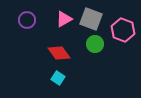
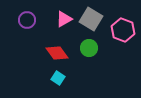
gray square: rotated 10 degrees clockwise
green circle: moved 6 px left, 4 px down
red diamond: moved 2 px left
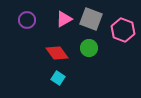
gray square: rotated 10 degrees counterclockwise
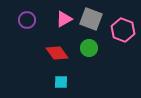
cyan square: moved 3 px right, 4 px down; rotated 32 degrees counterclockwise
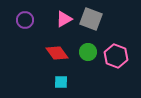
purple circle: moved 2 px left
pink hexagon: moved 7 px left, 26 px down
green circle: moved 1 px left, 4 px down
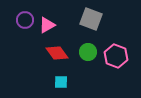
pink triangle: moved 17 px left, 6 px down
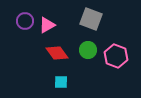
purple circle: moved 1 px down
green circle: moved 2 px up
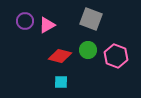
red diamond: moved 3 px right, 3 px down; rotated 40 degrees counterclockwise
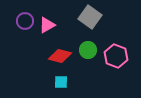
gray square: moved 1 px left, 2 px up; rotated 15 degrees clockwise
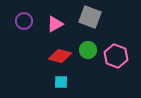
gray square: rotated 15 degrees counterclockwise
purple circle: moved 1 px left
pink triangle: moved 8 px right, 1 px up
